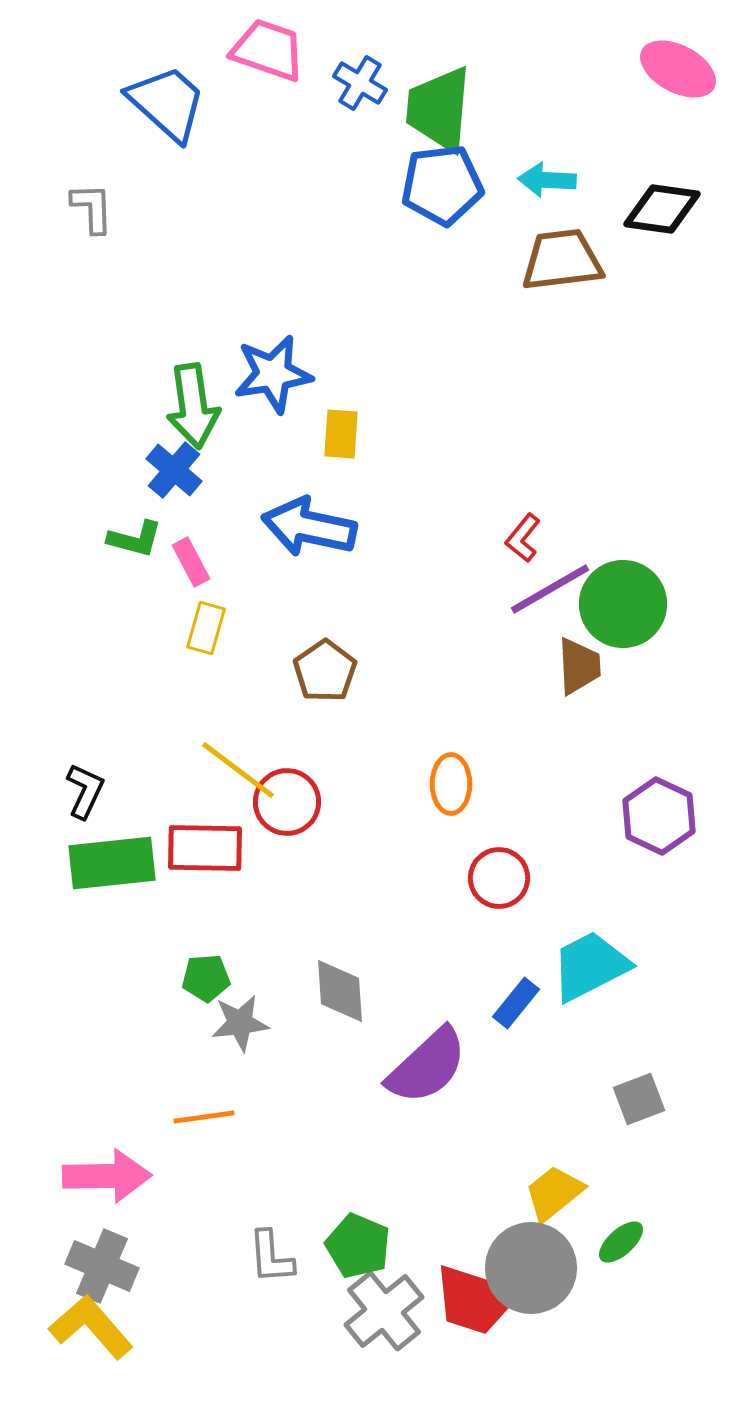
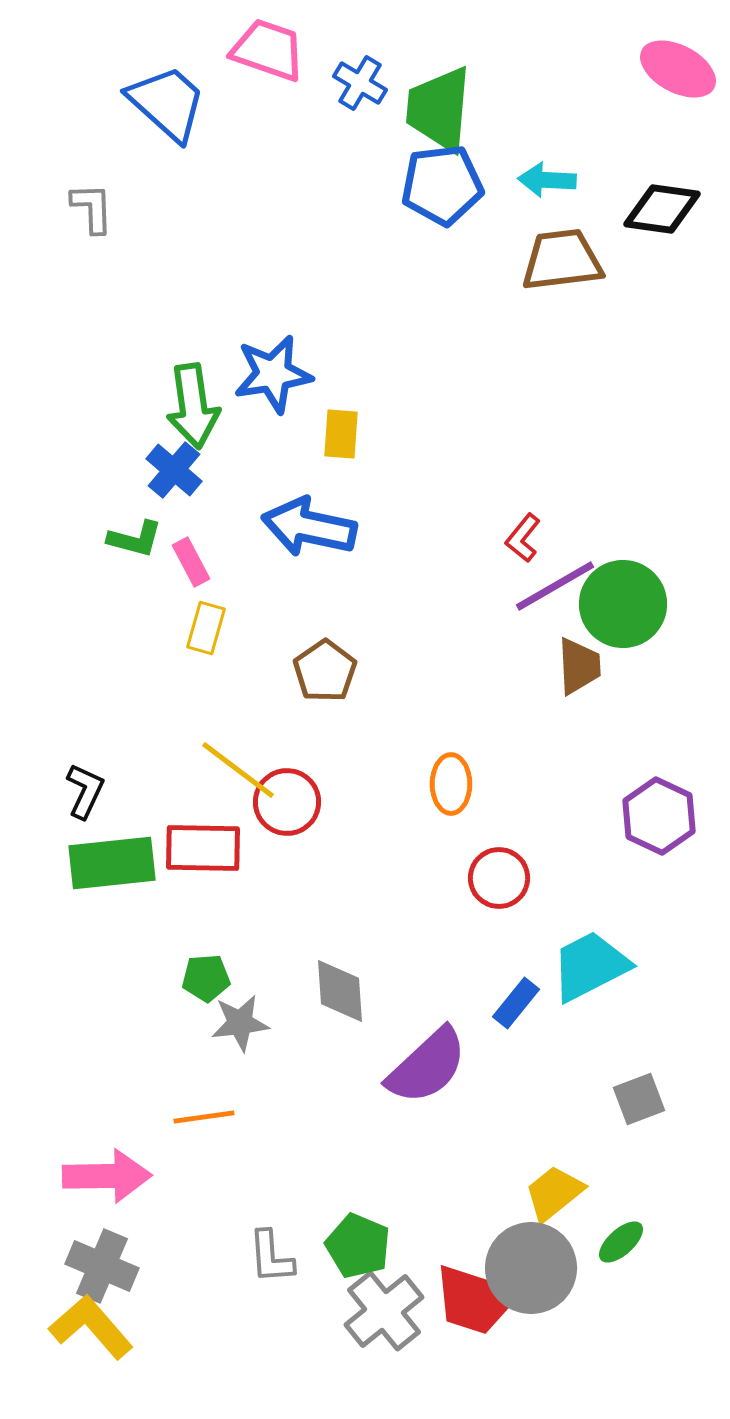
purple line at (550, 589): moved 5 px right, 3 px up
red rectangle at (205, 848): moved 2 px left
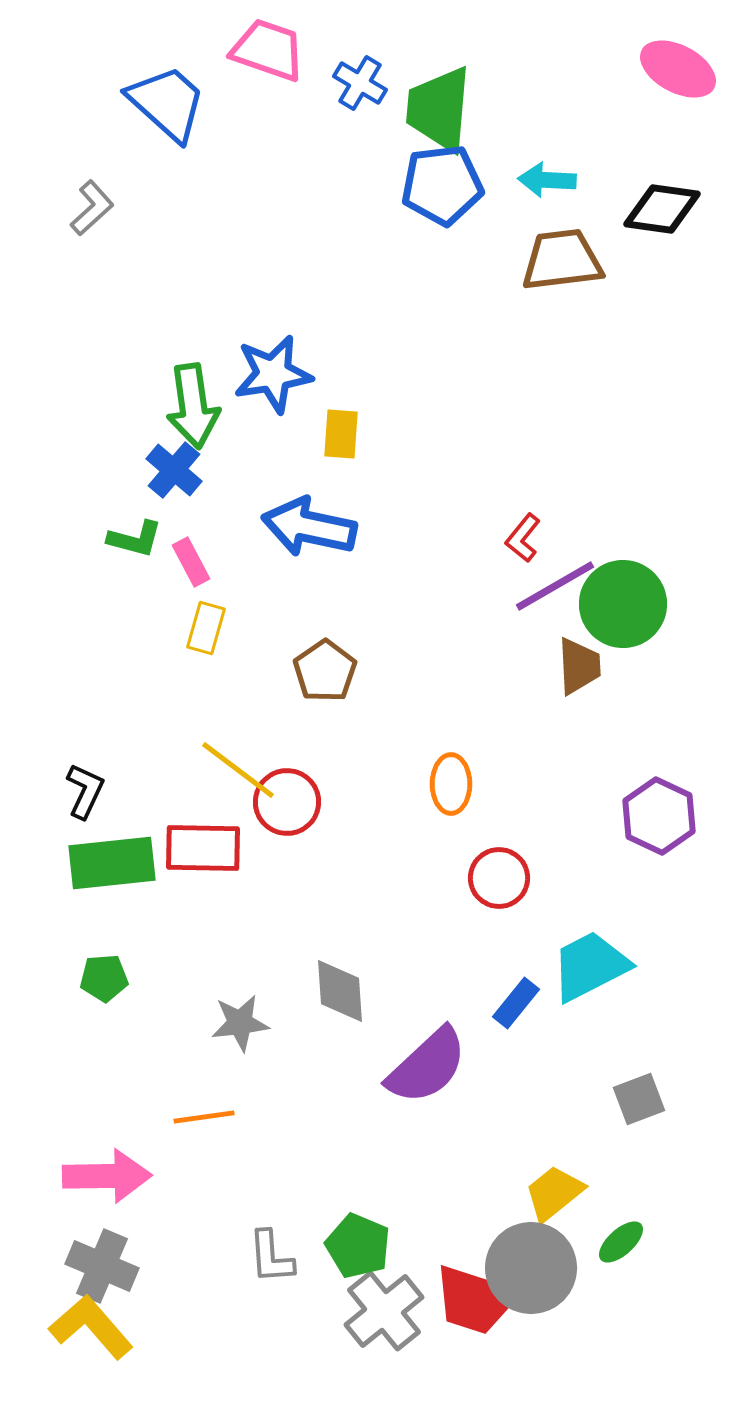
gray L-shape at (92, 208): rotated 50 degrees clockwise
green pentagon at (206, 978): moved 102 px left
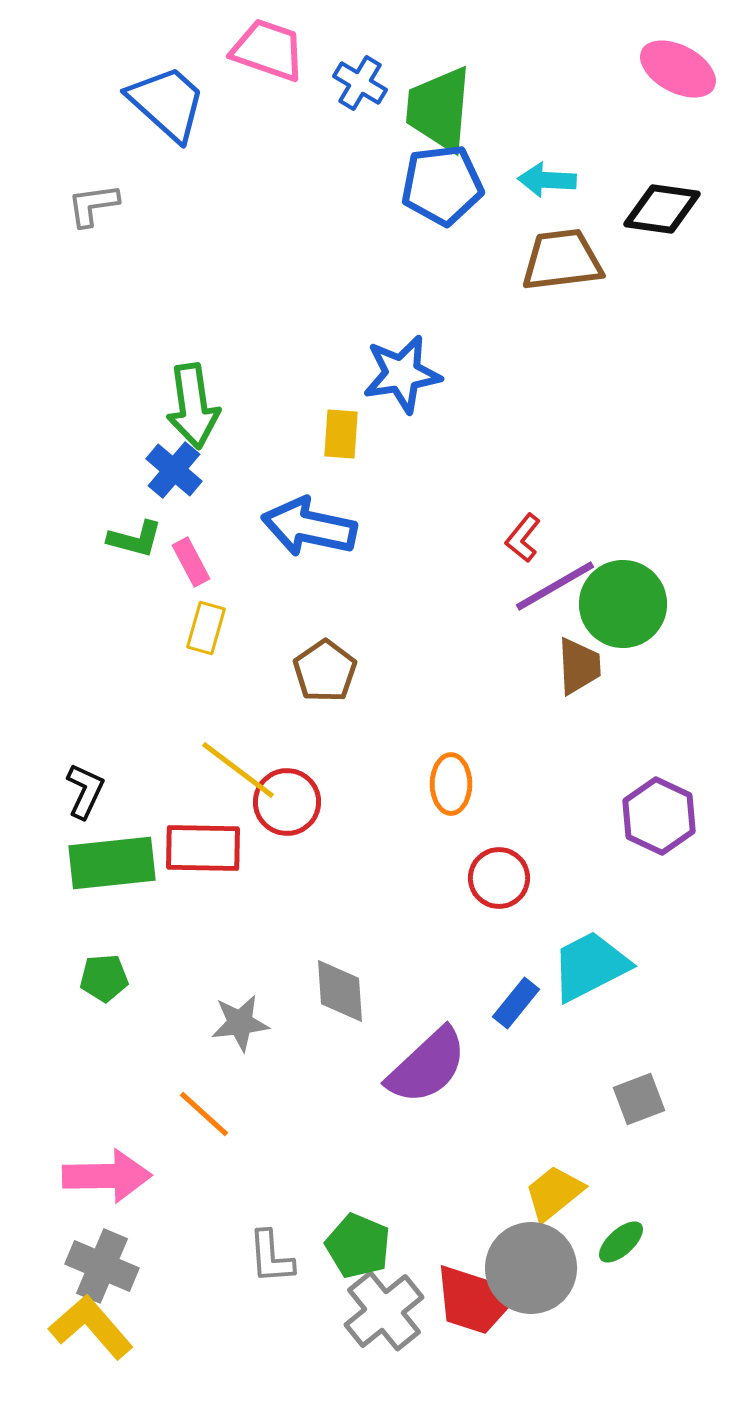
gray L-shape at (92, 208): moved 1 px right, 3 px up; rotated 146 degrees counterclockwise
blue star at (273, 374): moved 129 px right
orange line at (204, 1117): moved 3 px up; rotated 50 degrees clockwise
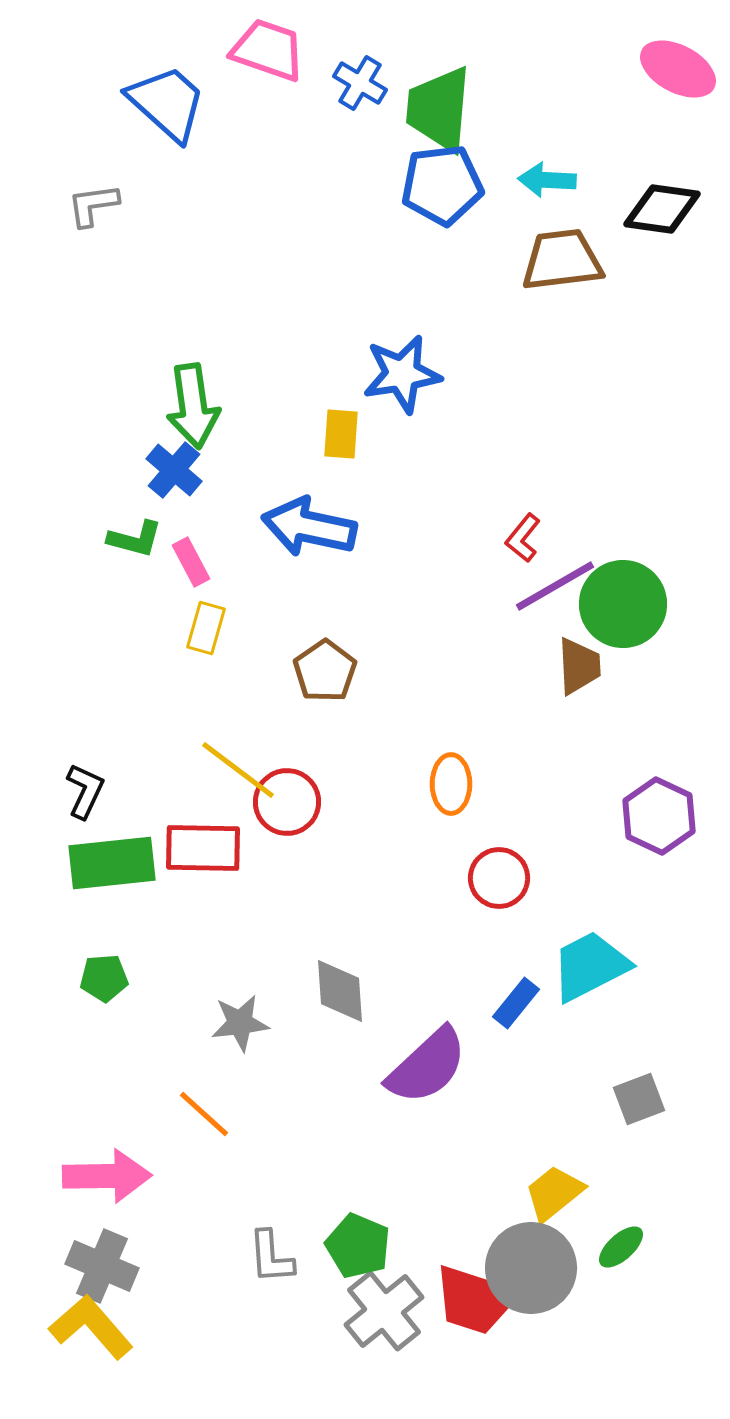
green ellipse at (621, 1242): moved 5 px down
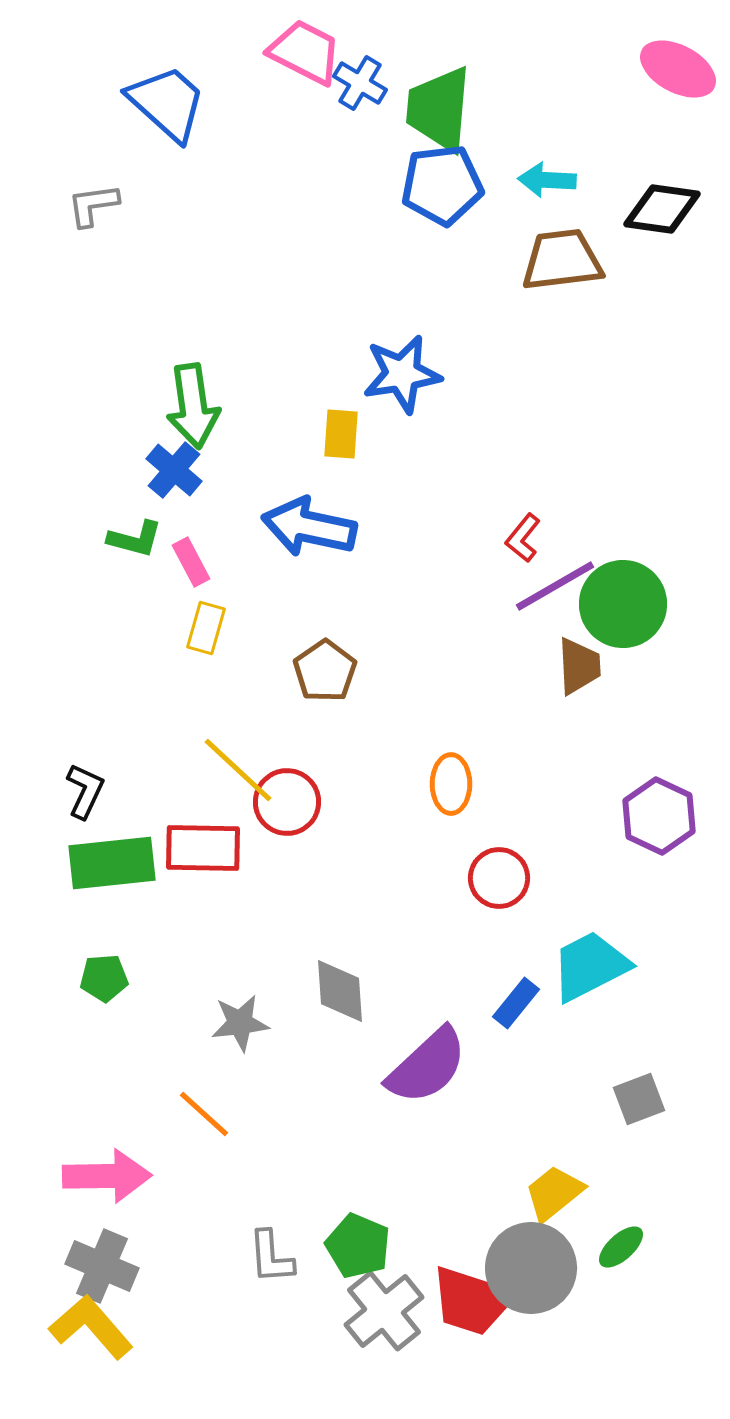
pink trapezoid at (268, 50): moved 37 px right, 2 px down; rotated 8 degrees clockwise
yellow line at (238, 770): rotated 6 degrees clockwise
red trapezoid at (475, 1300): moved 3 px left, 1 px down
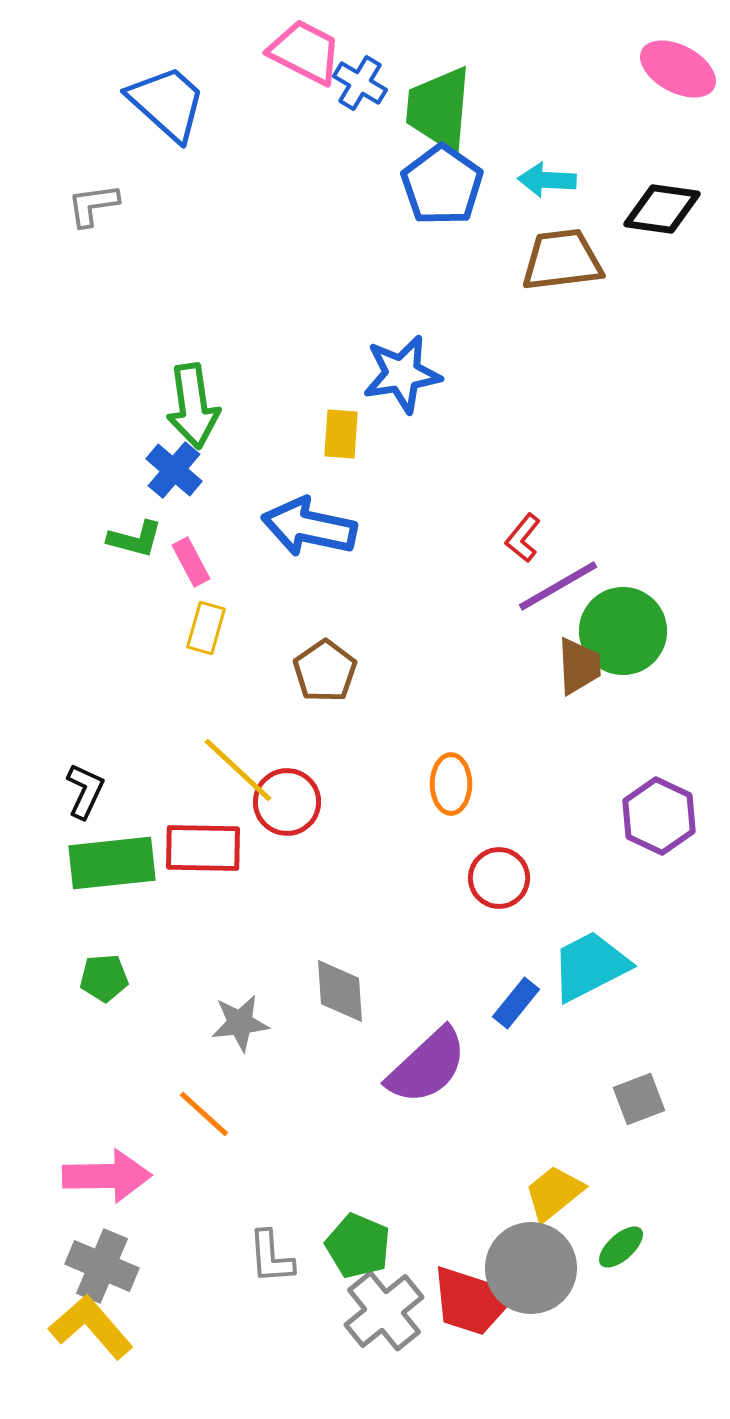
blue pentagon at (442, 185): rotated 30 degrees counterclockwise
purple line at (555, 586): moved 3 px right
green circle at (623, 604): moved 27 px down
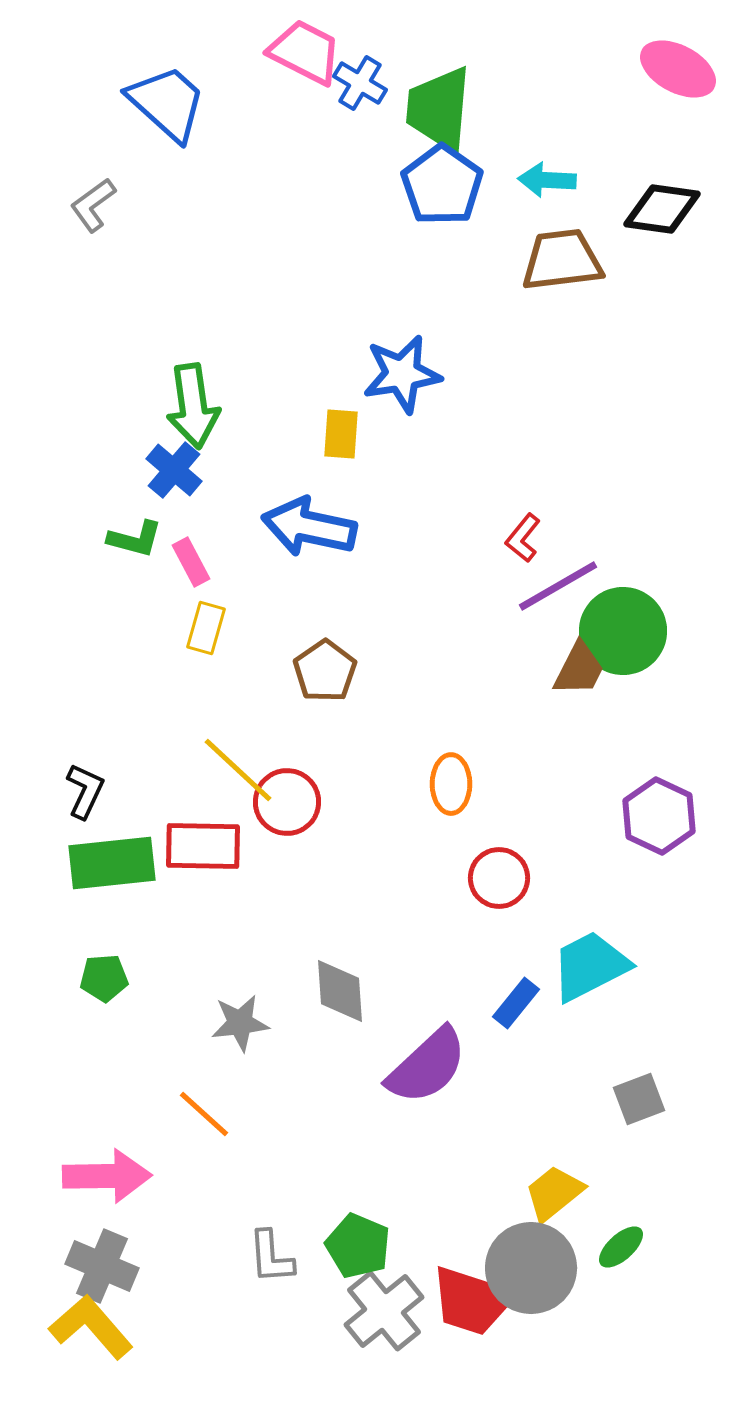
gray L-shape at (93, 205): rotated 28 degrees counterclockwise
brown trapezoid at (579, 666): moved 3 px down; rotated 30 degrees clockwise
red rectangle at (203, 848): moved 2 px up
